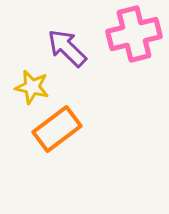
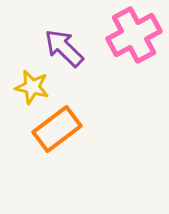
pink cross: moved 1 px down; rotated 14 degrees counterclockwise
purple arrow: moved 3 px left
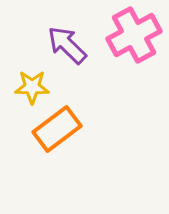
purple arrow: moved 3 px right, 3 px up
yellow star: rotated 12 degrees counterclockwise
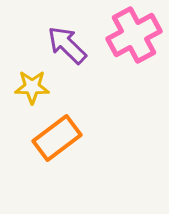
orange rectangle: moved 9 px down
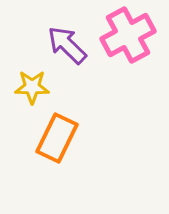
pink cross: moved 6 px left
orange rectangle: rotated 27 degrees counterclockwise
